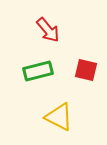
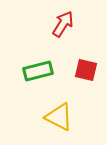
red arrow: moved 15 px right, 6 px up; rotated 108 degrees counterclockwise
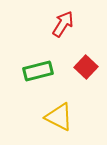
red square: moved 3 px up; rotated 30 degrees clockwise
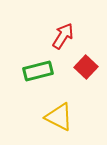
red arrow: moved 12 px down
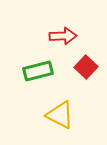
red arrow: rotated 56 degrees clockwise
yellow triangle: moved 1 px right, 2 px up
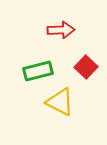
red arrow: moved 2 px left, 6 px up
yellow triangle: moved 13 px up
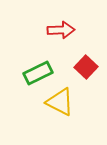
green rectangle: moved 2 px down; rotated 12 degrees counterclockwise
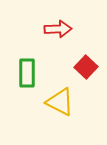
red arrow: moved 3 px left, 1 px up
green rectangle: moved 11 px left; rotated 64 degrees counterclockwise
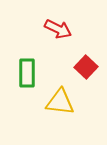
red arrow: rotated 28 degrees clockwise
yellow triangle: rotated 20 degrees counterclockwise
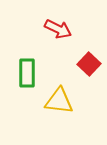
red square: moved 3 px right, 3 px up
yellow triangle: moved 1 px left, 1 px up
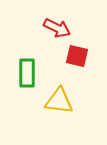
red arrow: moved 1 px left, 1 px up
red square: moved 12 px left, 8 px up; rotated 30 degrees counterclockwise
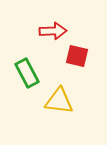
red arrow: moved 4 px left, 3 px down; rotated 28 degrees counterclockwise
green rectangle: rotated 28 degrees counterclockwise
